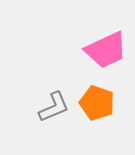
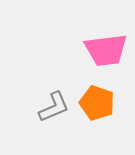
pink trapezoid: rotated 18 degrees clockwise
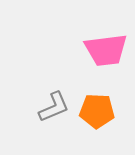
orange pentagon: moved 8 px down; rotated 16 degrees counterclockwise
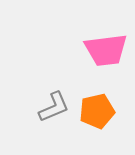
orange pentagon: rotated 16 degrees counterclockwise
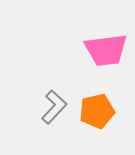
gray L-shape: rotated 24 degrees counterclockwise
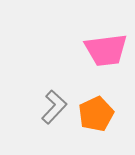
orange pentagon: moved 1 px left, 3 px down; rotated 12 degrees counterclockwise
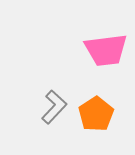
orange pentagon: rotated 8 degrees counterclockwise
